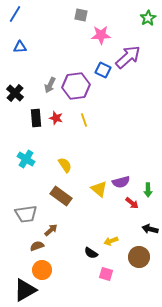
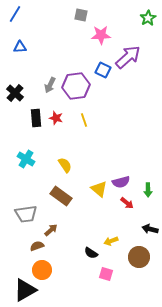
red arrow: moved 5 px left
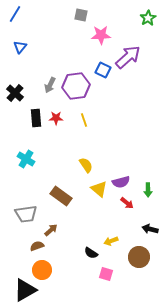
blue triangle: rotated 48 degrees counterclockwise
red star: rotated 16 degrees counterclockwise
yellow semicircle: moved 21 px right
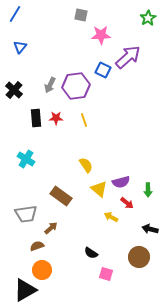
black cross: moved 1 px left, 3 px up
brown arrow: moved 2 px up
yellow arrow: moved 24 px up; rotated 48 degrees clockwise
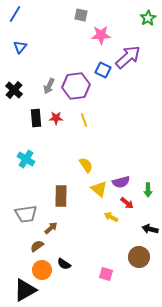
gray arrow: moved 1 px left, 1 px down
brown rectangle: rotated 55 degrees clockwise
brown semicircle: rotated 16 degrees counterclockwise
black semicircle: moved 27 px left, 11 px down
